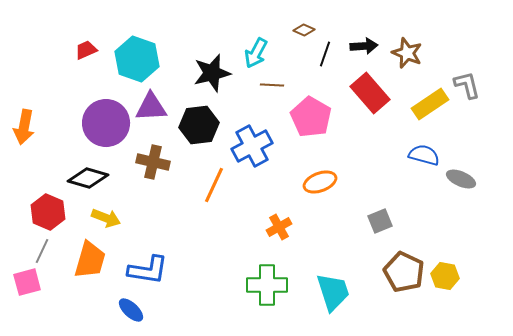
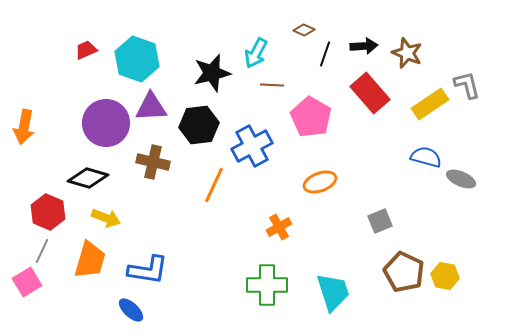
blue semicircle: moved 2 px right, 2 px down
pink square: rotated 16 degrees counterclockwise
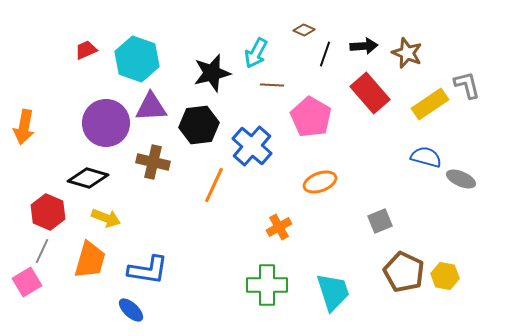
blue cross: rotated 21 degrees counterclockwise
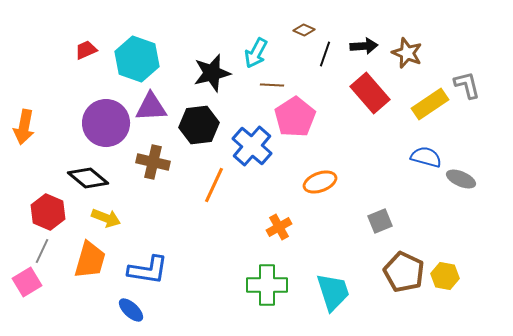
pink pentagon: moved 16 px left; rotated 9 degrees clockwise
black diamond: rotated 24 degrees clockwise
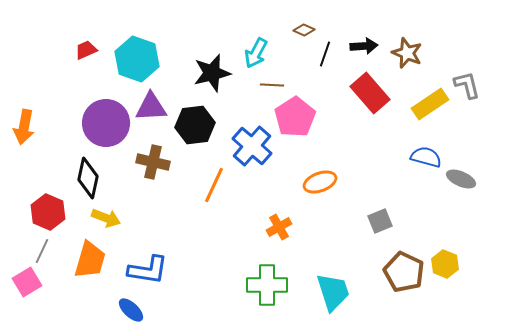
black hexagon: moved 4 px left
black diamond: rotated 63 degrees clockwise
yellow hexagon: moved 12 px up; rotated 12 degrees clockwise
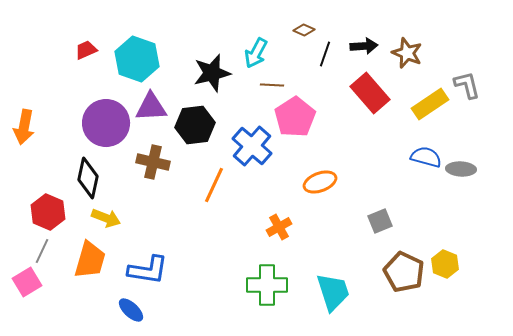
gray ellipse: moved 10 px up; rotated 20 degrees counterclockwise
